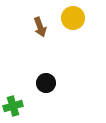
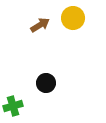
brown arrow: moved 2 px up; rotated 102 degrees counterclockwise
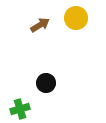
yellow circle: moved 3 px right
green cross: moved 7 px right, 3 px down
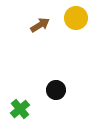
black circle: moved 10 px right, 7 px down
green cross: rotated 24 degrees counterclockwise
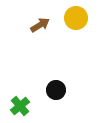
green cross: moved 3 px up
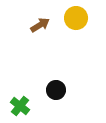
green cross: rotated 12 degrees counterclockwise
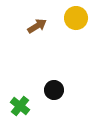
brown arrow: moved 3 px left, 1 px down
black circle: moved 2 px left
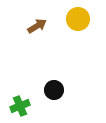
yellow circle: moved 2 px right, 1 px down
green cross: rotated 30 degrees clockwise
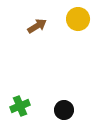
black circle: moved 10 px right, 20 px down
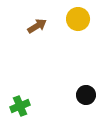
black circle: moved 22 px right, 15 px up
